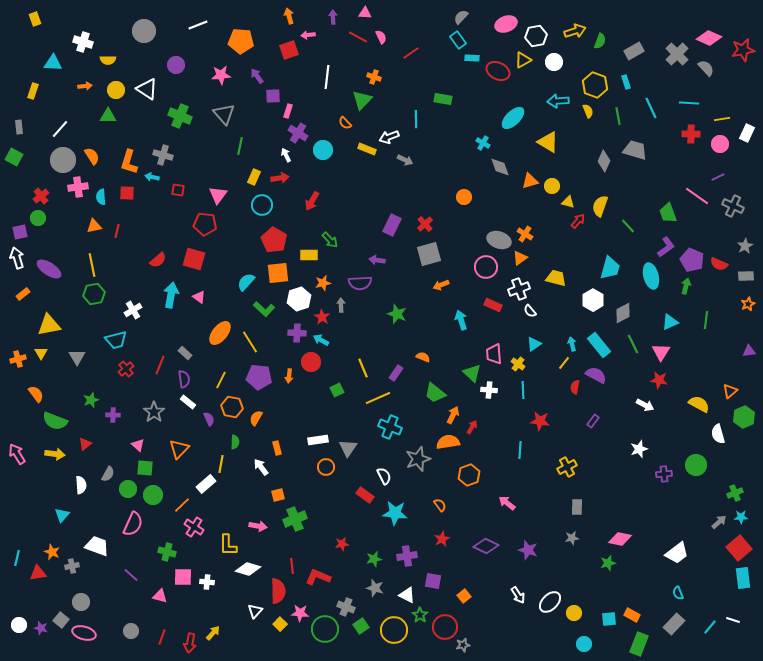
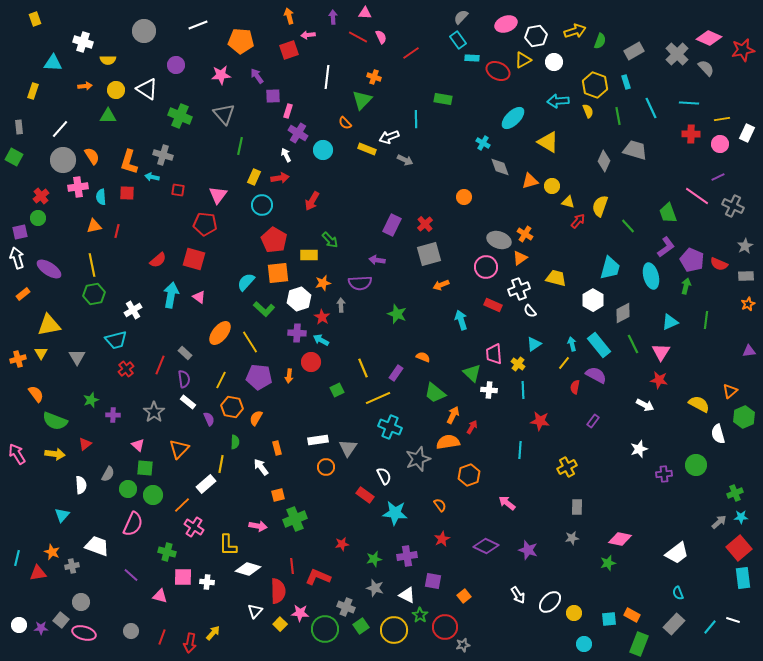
purple star at (41, 628): rotated 16 degrees counterclockwise
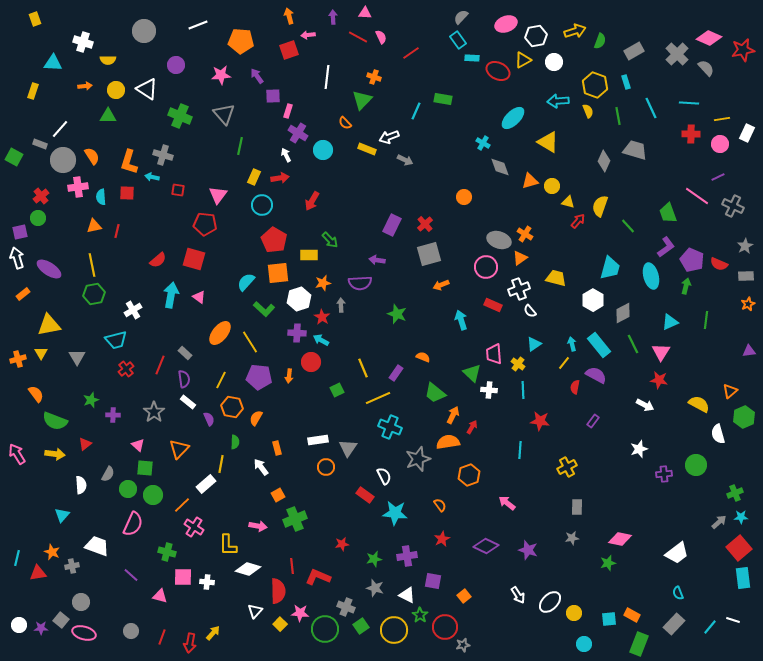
cyan line at (416, 119): moved 8 px up; rotated 24 degrees clockwise
gray rectangle at (19, 127): moved 21 px right, 17 px down; rotated 64 degrees counterclockwise
orange square at (278, 495): rotated 16 degrees counterclockwise
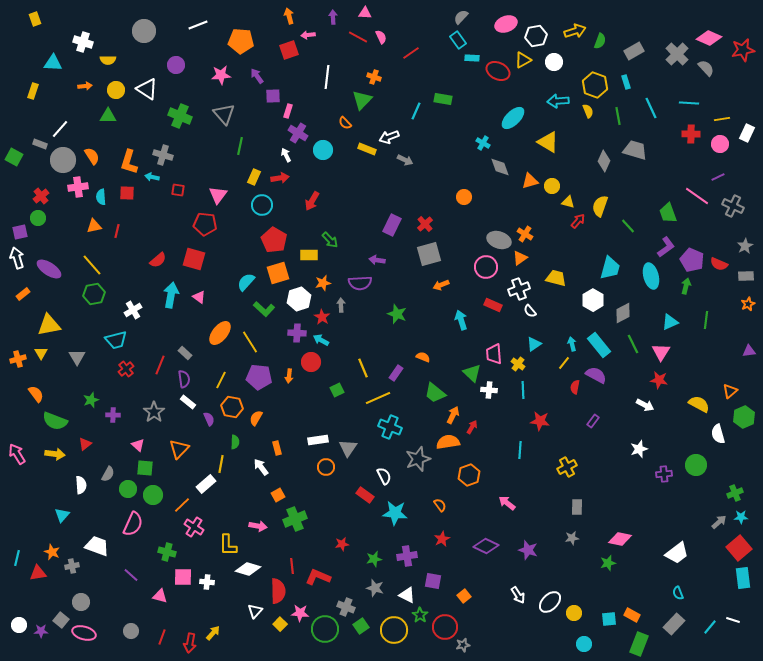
yellow line at (92, 265): rotated 30 degrees counterclockwise
orange square at (278, 273): rotated 10 degrees counterclockwise
purple star at (41, 628): moved 3 px down
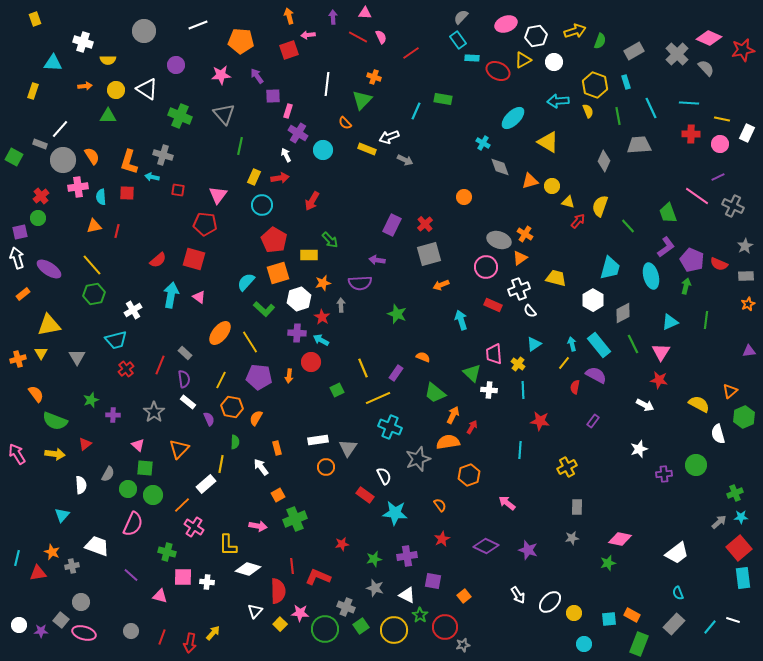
white line at (327, 77): moved 7 px down
yellow line at (722, 119): rotated 21 degrees clockwise
gray trapezoid at (635, 150): moved 4 px right, 5 px up; rotated 20 degrees counterclockwise
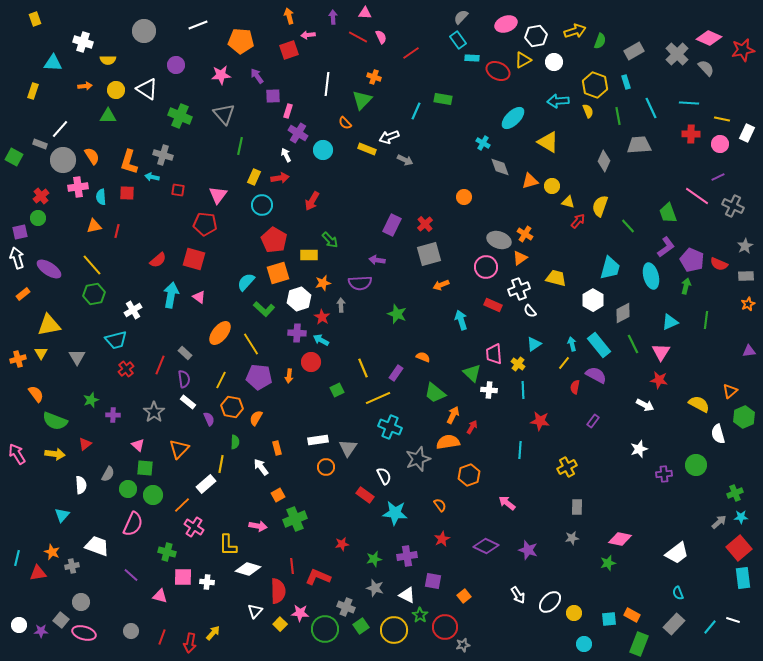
yellow line at (250, 342): moved 1 px right, 2 px down
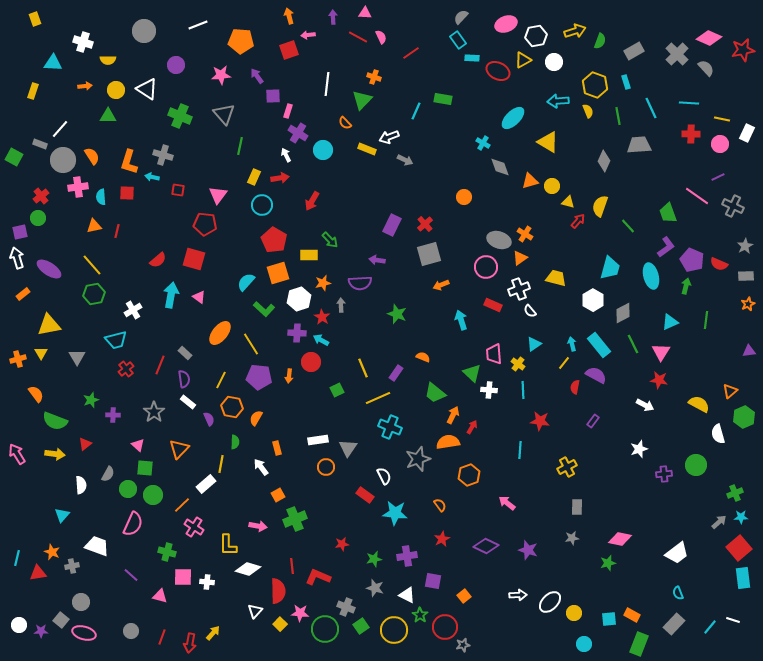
white arrow at (518, 595): rotated 60 degrees counterclockwise
